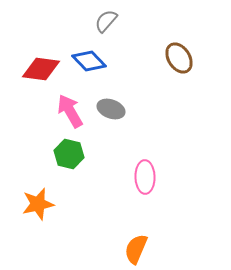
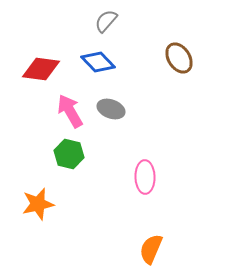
blue diamond: moved 9 px right, 1 px down
orange semicircle: moved 15 px right
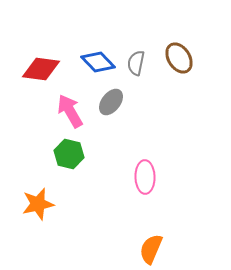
gray semicircle: moved 30 px right, 42 px down; rotated 30 degrees counterclockwise
gray ellipse: moved 7 px up; rotated 72 degrees counterclockwise
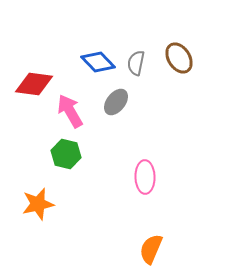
red diamond: moved 7 px left, 15 px down
gray ellipse: moved 5 px right
green hexagon: moved 3 px left
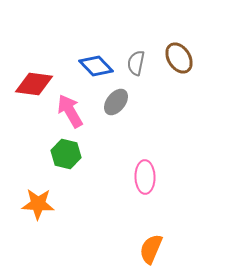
blue diamond: moved 2 px left, 4 px down
orange star: rotated 16 degrees clockwise
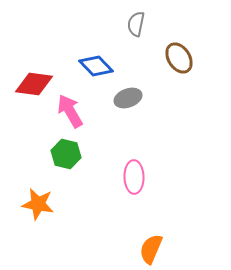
gray semicircle: moved 39 px up
gray ellipse: moved 12 px right, 4 px up; rotated 32 degrees clockwise
pink ellipse: moved 11 px left
orange star: rotated 8 degrees clockwise
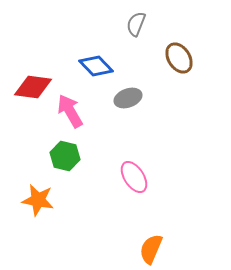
gray semicircle: rotated 10 degrees clockwise
red diamond: moved 1 px left, 3 px down
green hexagon: moved 1 px left, 2 px down
pink ellipse: rotated 32 degrees counterclockwise
orange star: moved 4 px up
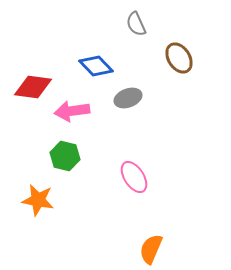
gray semicircle: rotated 45 degrees counterclockwise
pink arrow: moved 2 px right; rotated 68 degrees counterclockwise
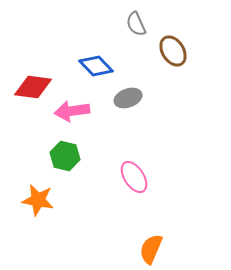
brown ellipse: moved 6 px left, 7 px up
